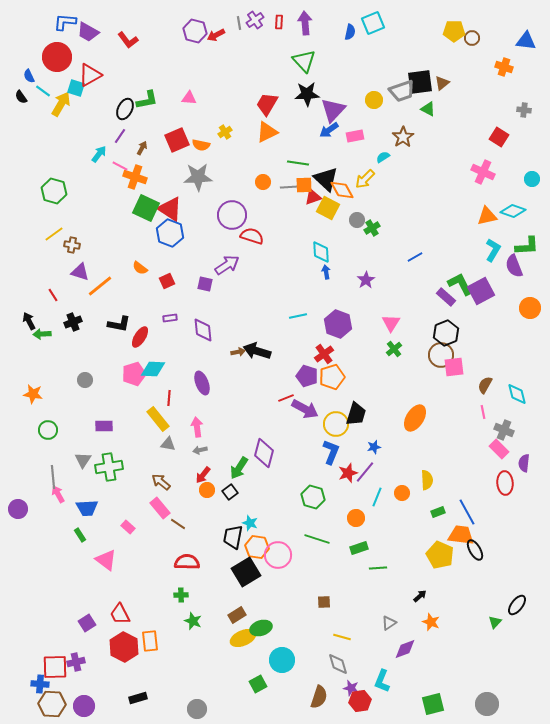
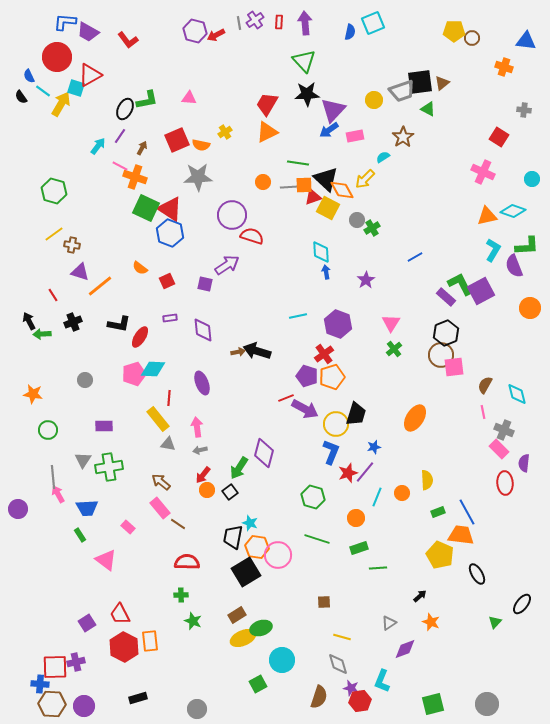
cyan arrow at (99, 154): moved 1 px left, 8 px up
black ellipse at (475, 550): moved 2 px right, 24 px down
black ellipse at (517, 605): moved 5 px right, 1 px up
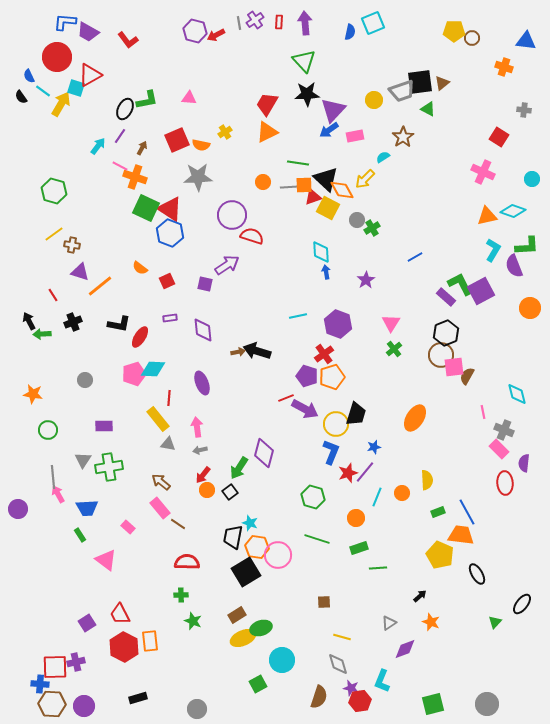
brown semicircle at (485, 385): moved 18 px left, 9 px up
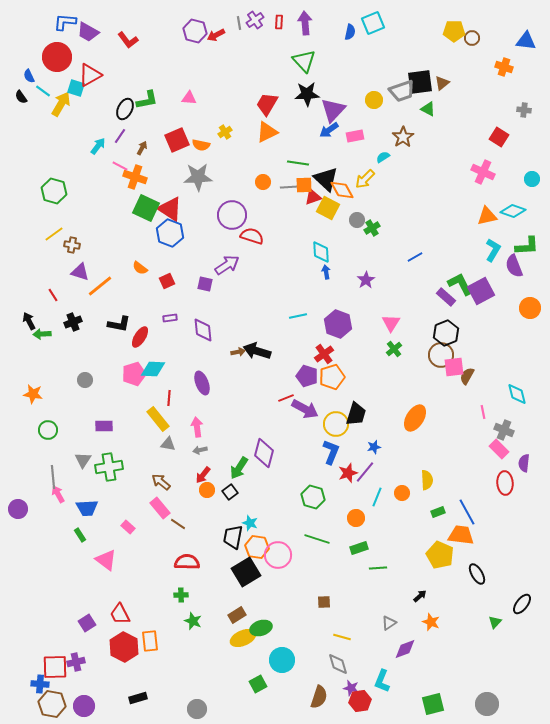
brown hexagon at (52, 704): rotated 8 degrees clockwise
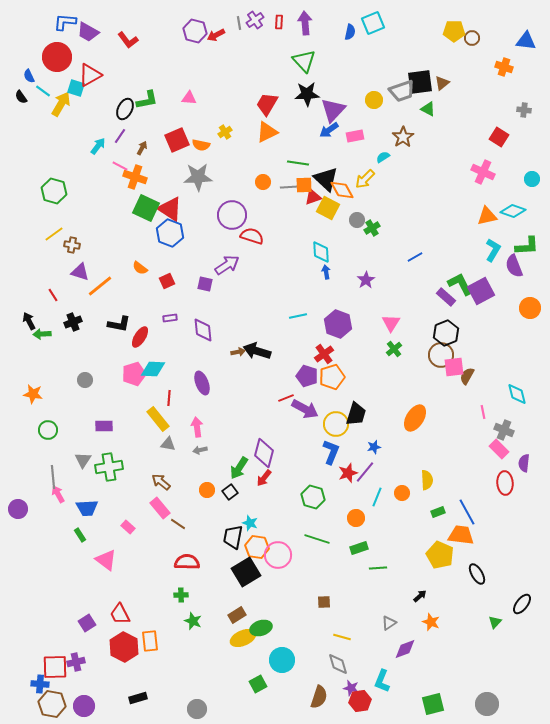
red arrow at (203, 475): moved 61 px right, 3 px down
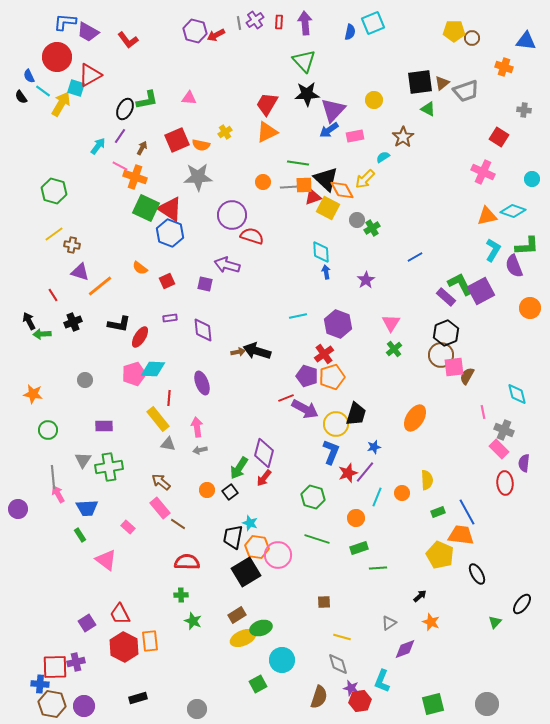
gray trapezoid at (402, 91): moved 64 px right
purple arrow at (227, 265): rotated 130 degrees counterclockwise
